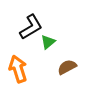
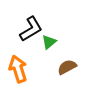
black L-shape: moved 2 px down
green triangle: moved 1 px right
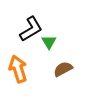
green triangle: rotated 21 degrees counterclockwise
brown semicircle: moved 4 px left, 2 px down
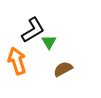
black L-shape: moved 2 px right, 1 px down
orange arrow: moved 1 px left, 8 px up
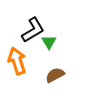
brown semicircle: moved 8 px left, 6 px down
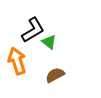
green triangle: rotated 21 degrees counterclockwise
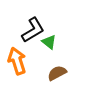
brown semicircle: moved 2 px right, 2 px up
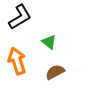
black L-shape: moved 13 px left, 13 px up
brown semicircle: moved 2 px left, 1 px up
